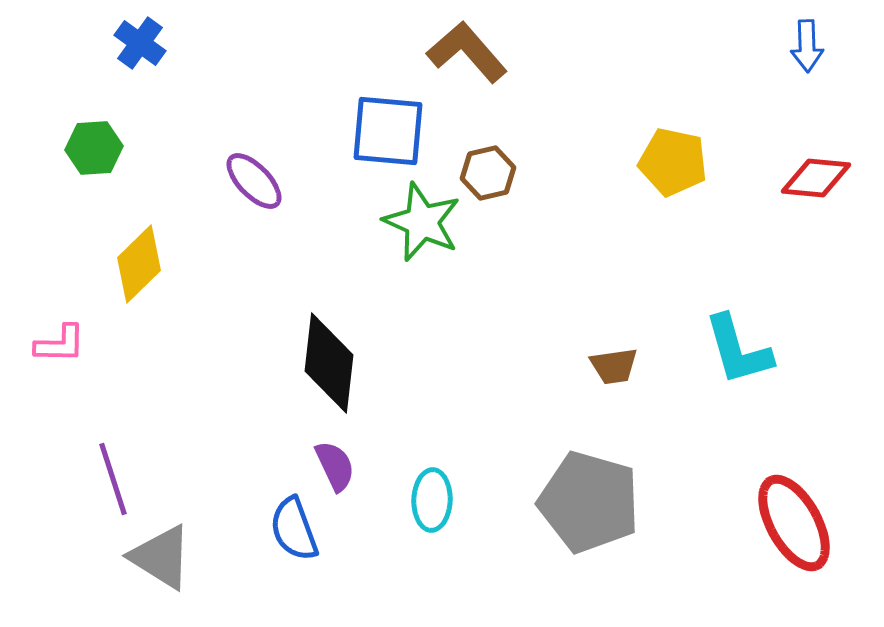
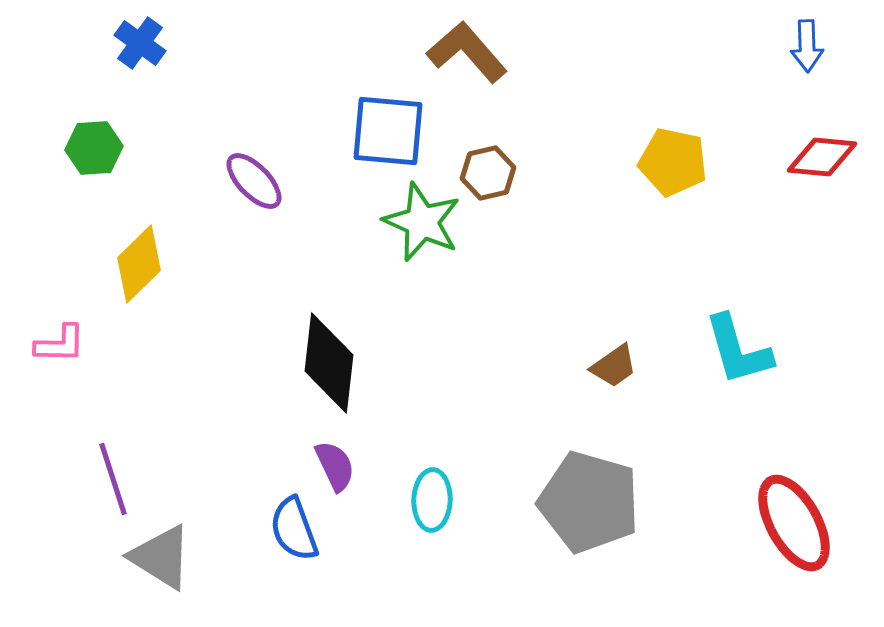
red diamond: moved 6 px right, 21 px up
brown trapezoid: rotated 27 degrees counterclockwise
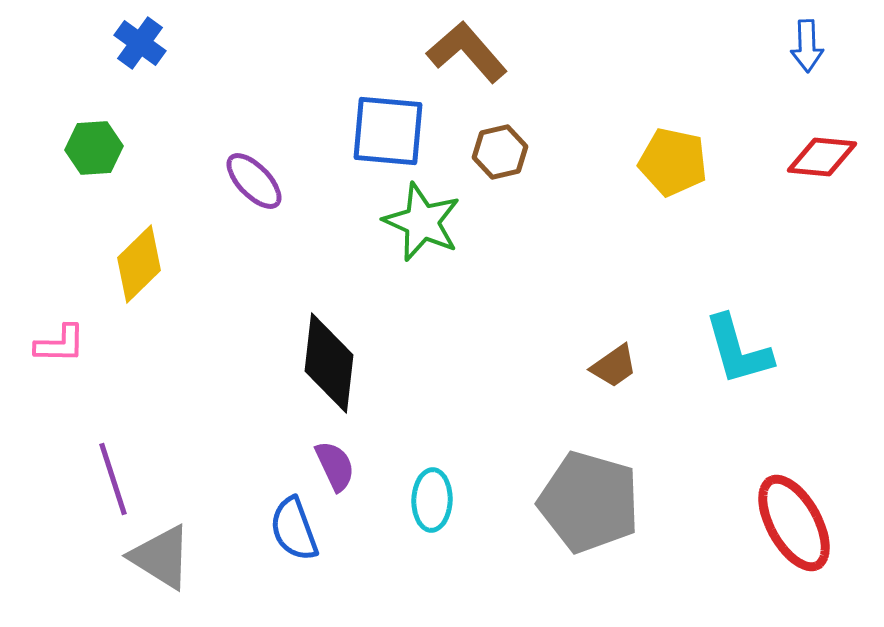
brown hexagon: moved 12 px right, 21 px up
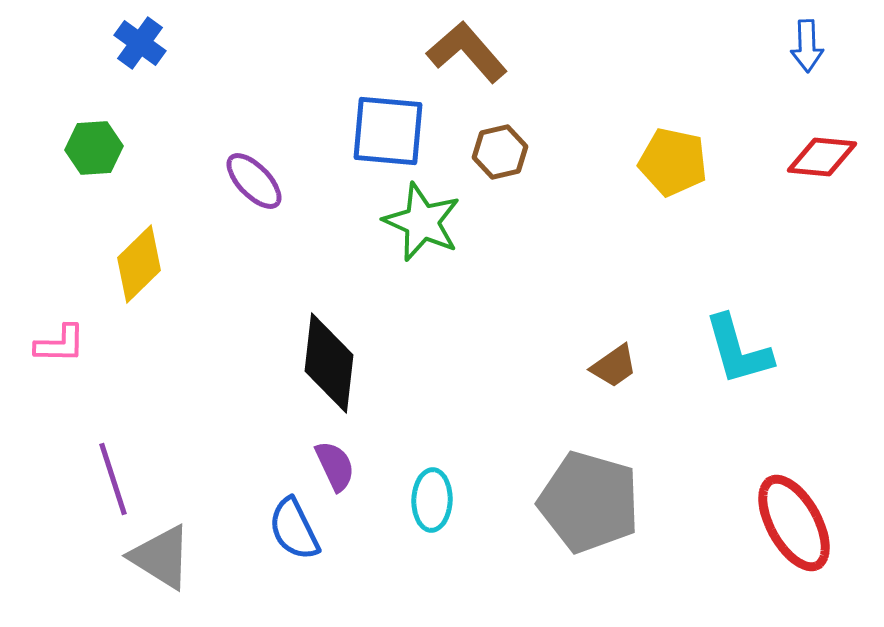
blue semicircle: rotated 6 degrees counterclockwise
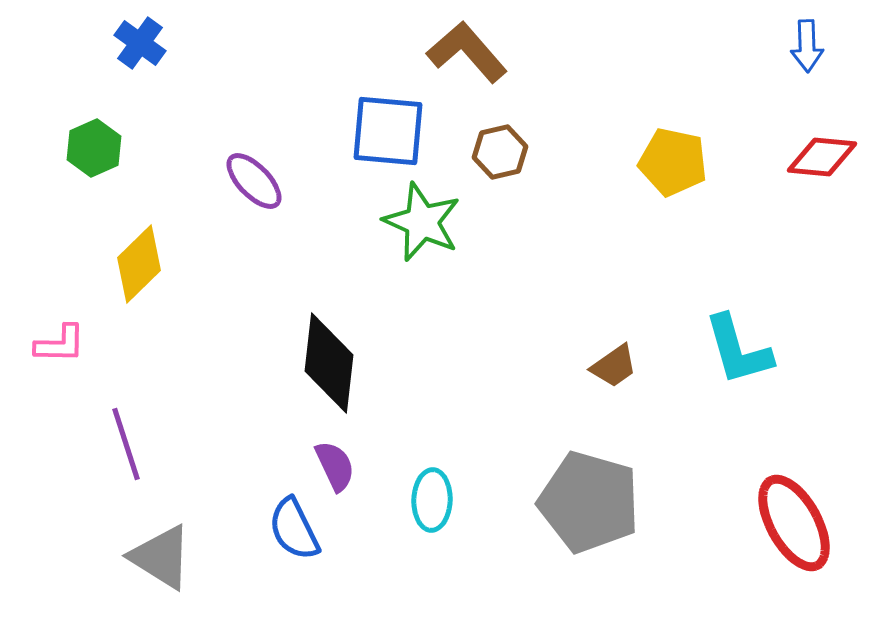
green hexagon: rotated 20 degrees counterclockwise
purple line: moved 13 px right, 35 px up
